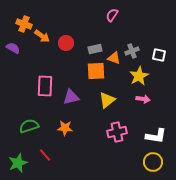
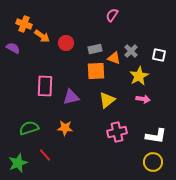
gray cross: moved 1 px left; rotated 24 degrees counterclockwise
green semicircle: moved 2 px down
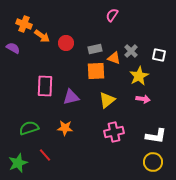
pink cross: moved 3 px left
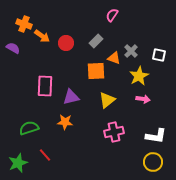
gray rectangle: moved 1 px right, 8 px up; rotated 32 degrees counterclockwise
orange star: moved 6 px up
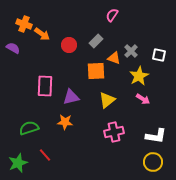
orange arrow: moved 2 px up
red circle: moved 3 px right, 2 px down
pink arrow: rotated 24 degrees clockwise
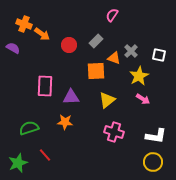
purple triangle: rotated 12 degrees clockwise
pink cross: rotated 30 degrees clockwise
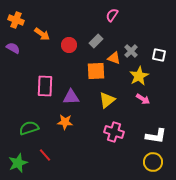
orange cross: moved 8 px left, 4 px up
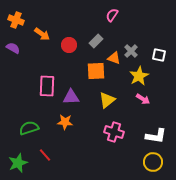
pink rectangle: moved 2 px right
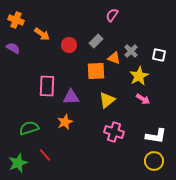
orange star: rotated 28 degrees counterclockwise
yellow circle: moved 1 px right, 1 px up
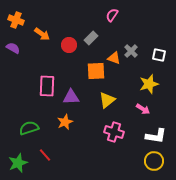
gray rectangle: moved 5 px left, 3 px up
yellow star: moved 10 px right, 8 px down; rotated 12 degrees clockwise
pink arrow: moved 10 px down
